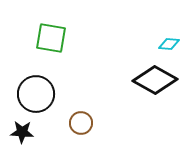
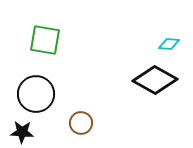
green square: moved 6 px left, 2 px down
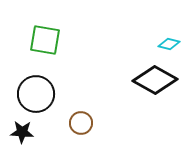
cyan diamond: rotated 10 degrees clockwise
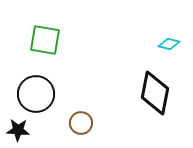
black diamond: moved 13 px down; rotated 72 degrees clockwise
black star: moved 4 px left, 2 px up
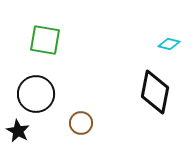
black diamond: moved 1 px up
black star: moved 1 px down; rotated 25 degrees clockwise
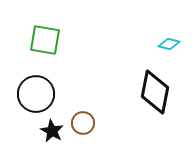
brown circle: moved 2 px right
black star: moved 34 px right
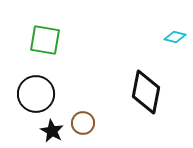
cyan diamond: moved 6 px right, 7 px up
black diamond: moved 9 px left
